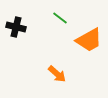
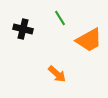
green line: rotated 21 degrees clockwise
black cross: moved 7 px right, 2 px down
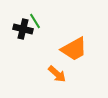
green line: moved 25 px left, 3 px down
orange trapezoid: moved 15 px left, 9 px down
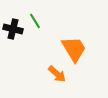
black cross: moved 10 px left
orange trapezoid: rotated 92 degrees counterclockwise
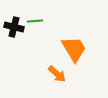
green line: rotated 63 degrees counterclockwise
black cross: moved 1 px right, 2 px up
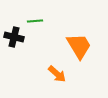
black cross: moved 10 px down
orange trapezoid: moved 5 px right, 3 px up
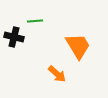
orange trapezoid: moved 1 px left
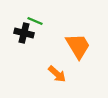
green line: rotated 28 degrees clockwise
black cross: moved 10 px right, 4 px up
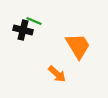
green line: moved 1 px left
black cross: moved 1 px left, 3 px up
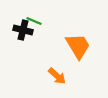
orange arrow: moved 2 px down
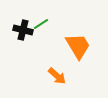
green line: moved 7 px right, 3 px down; rotated 56 degrees counterclockwise
